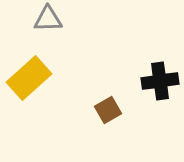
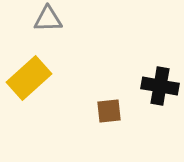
black cross: moved 5 px down; rotated 18 degrees clockwise
brown square: moved 1 px right, 1 px down; rotated 24 degrees clockwise
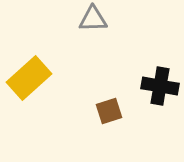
gray triangle: moved 45 px right
brown square: rotated 12 degrees counterclockwise
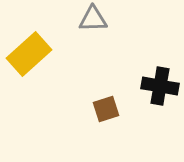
yellow rectangle: moved 24 px up
brown square: moved 3 px left, 2 px up
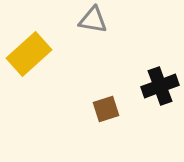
gray triangle: moved 1 px down; rotated 12 degrees clockwise
black cross: rotated 30 degrees counterclockwise
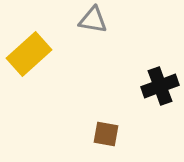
brown square: moved 25 px down; rotated 28 degrees clockwise
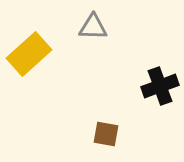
gray triangle: moved 7 px down; rotated 8 degrees counterclockwise
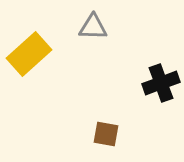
black cross: moved 1 px right, 3 px up
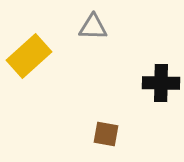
yellow rectangle: moved 2 px down
black cross: rotated 21 degrees clockwise
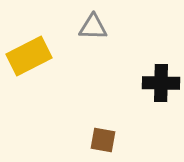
yellow rectangle: rotated 15 degrees clockwise
brown square: moved 3 px left, 6 px down
